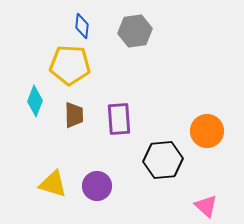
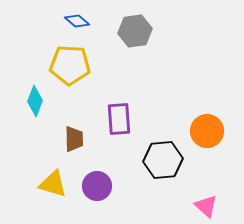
blue diamond: moved 5 px left, 5 px up; rotated 55 degrees counterclockwise
brown trapezoid: moved 24 px down
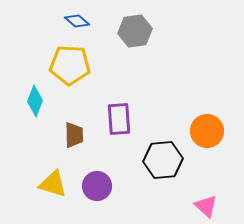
brown trapezoid: moved 4 px up
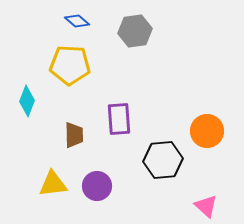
cyan diamond: moved 8 px left
yellow triangle: rotated 24 degrees counterclockwise
